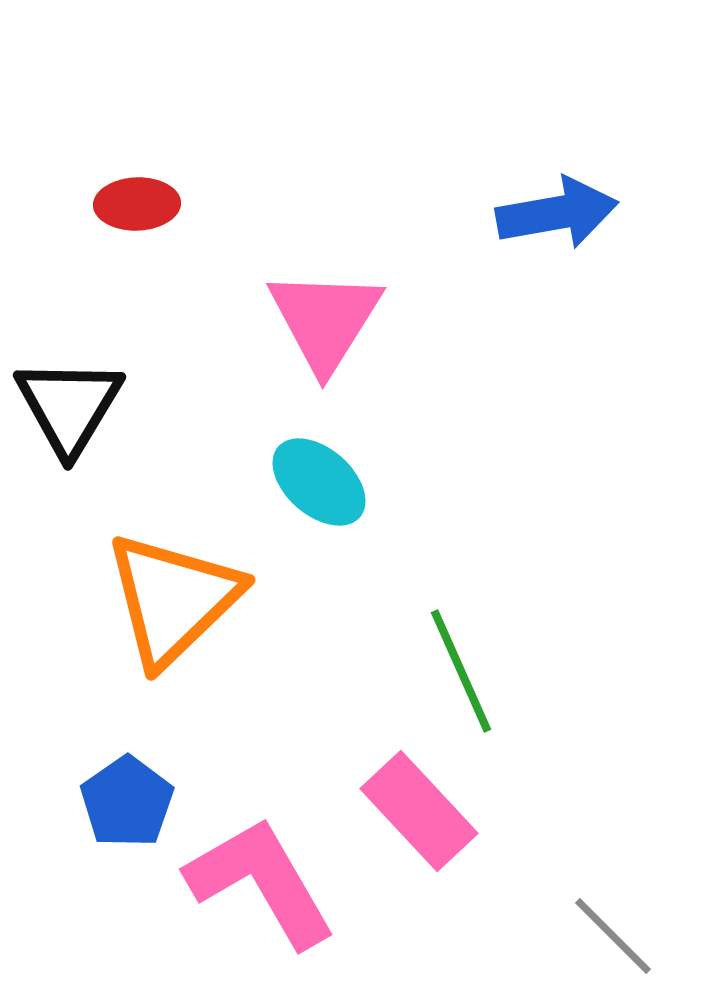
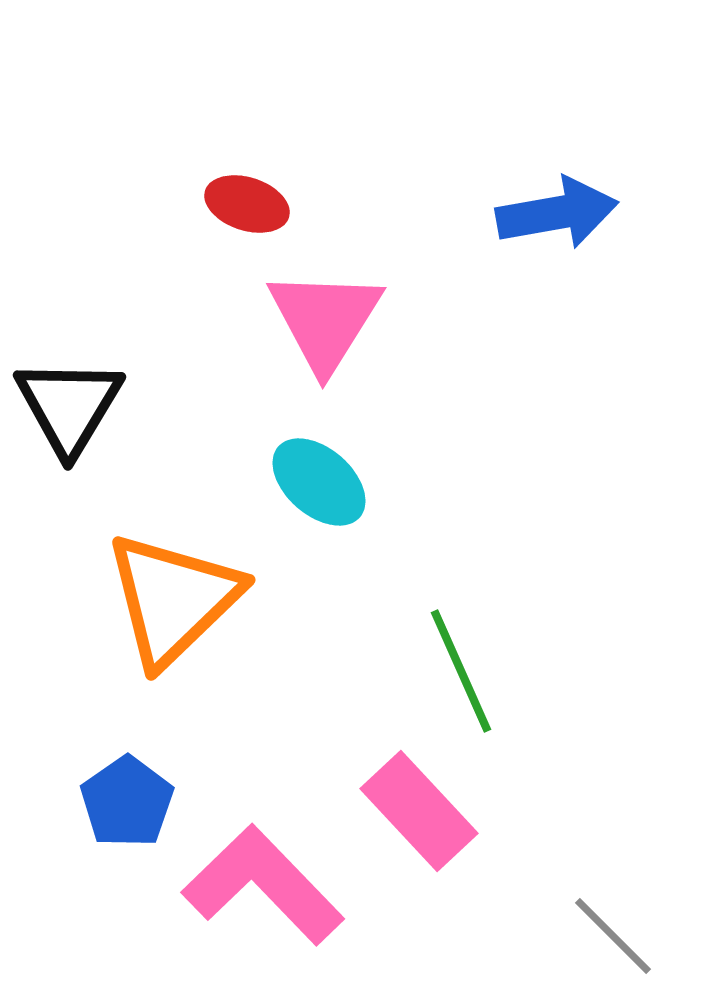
red ellipse: moved 110 px right; rotated 20 degrees clockwise
pink L-shape: moved 2 px right, 3 px down; rotated 14 degrees counterclockwise
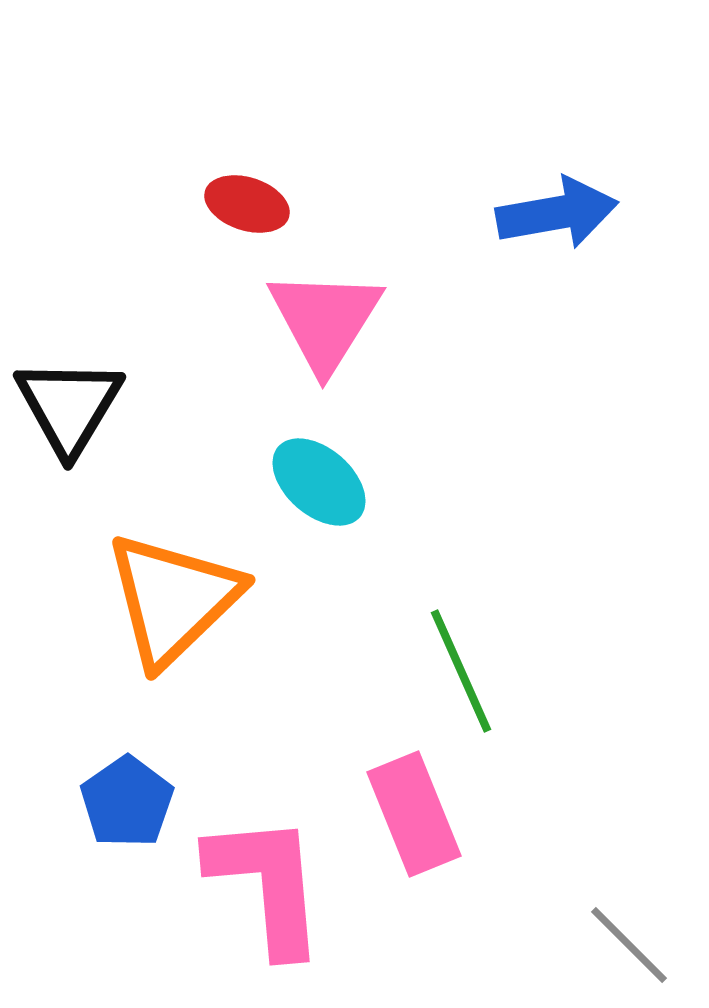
pink rectangle: moved 5 px left, 3 px down; rotated 21 degrees clockwise
pink L-shape: moved 4 px right, 1 px up; rotated 39 degrees clockwise
gray line: moved 16 px right, 9 px down
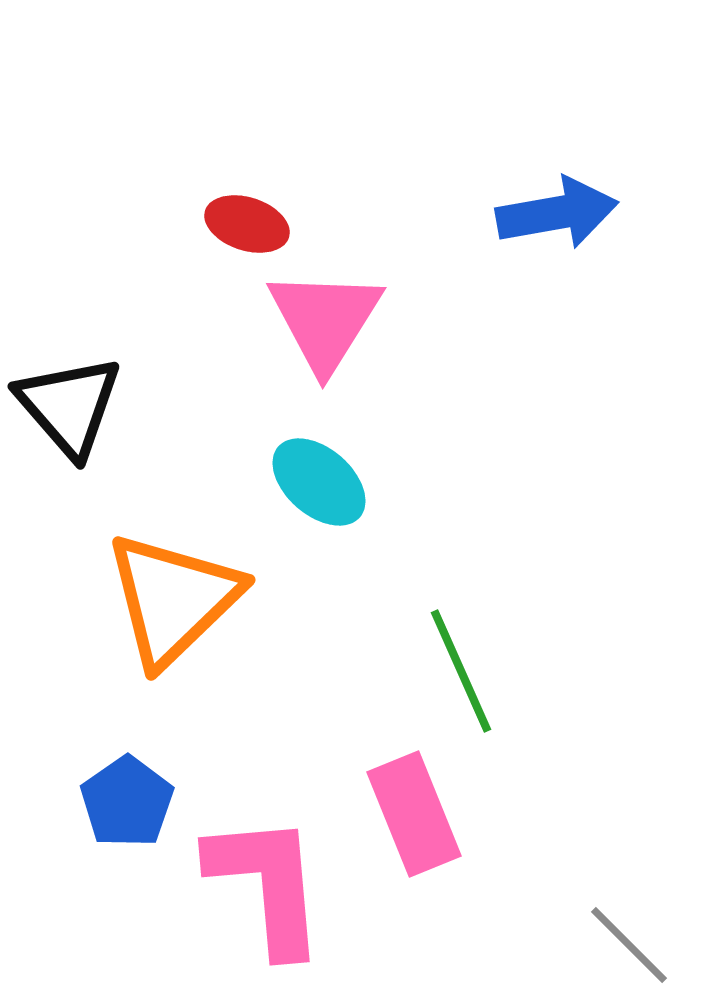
red ellipse: moved 20 px down
black triangle: rotated 12 degrees counterclockwise
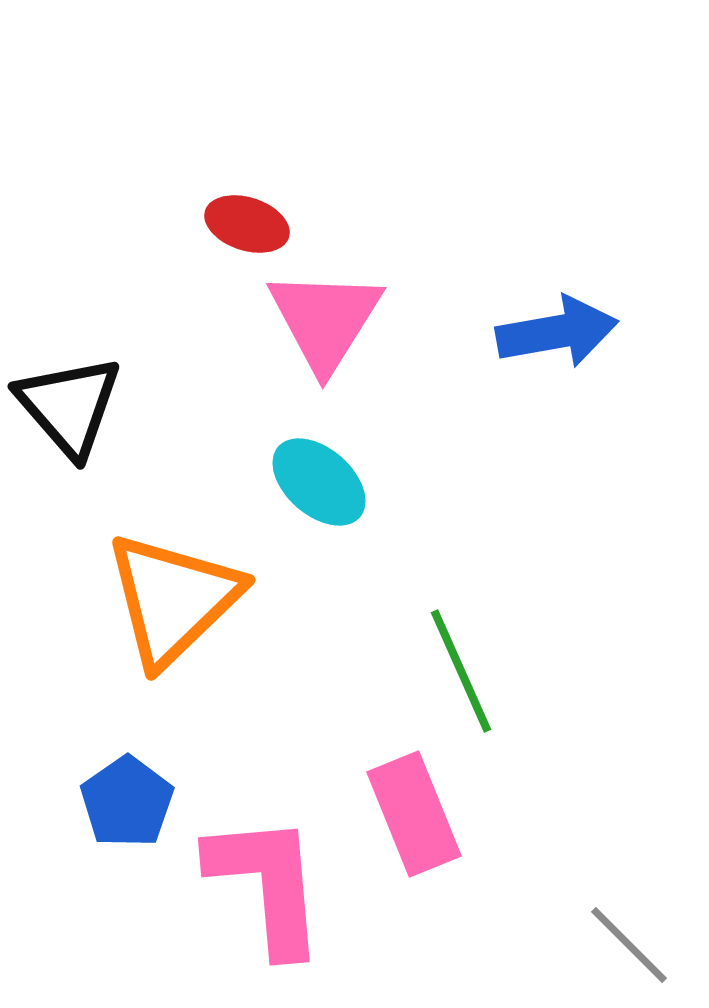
blue arrow: moved 119 px down
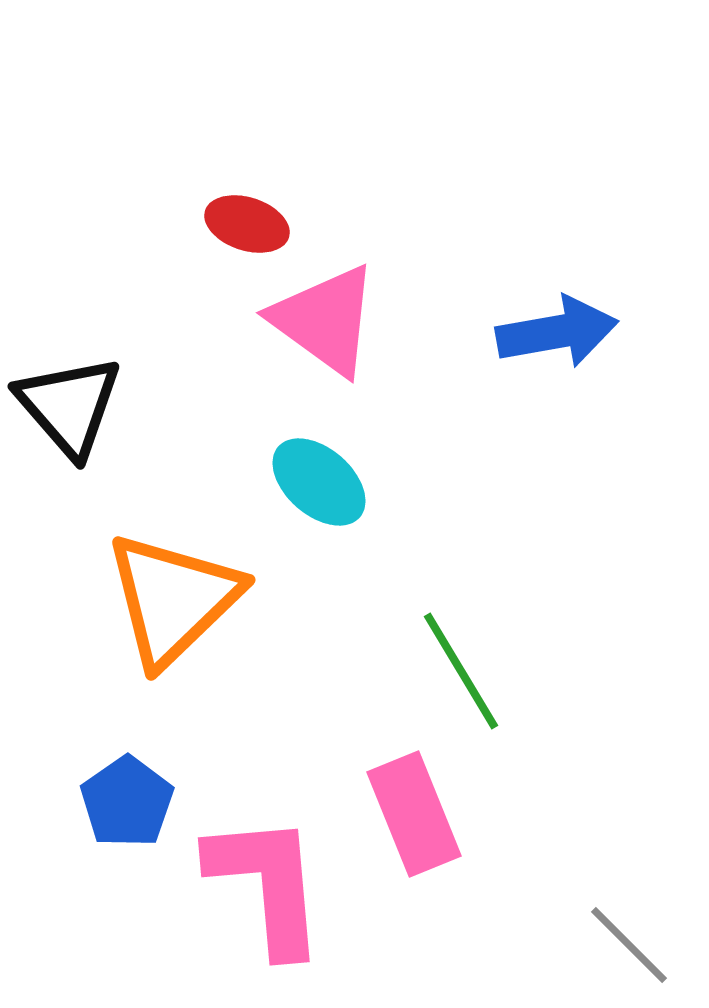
pink triangle: rotated 26 degrees counterclockwise
green line: rotated 7 degrees counterclockwise
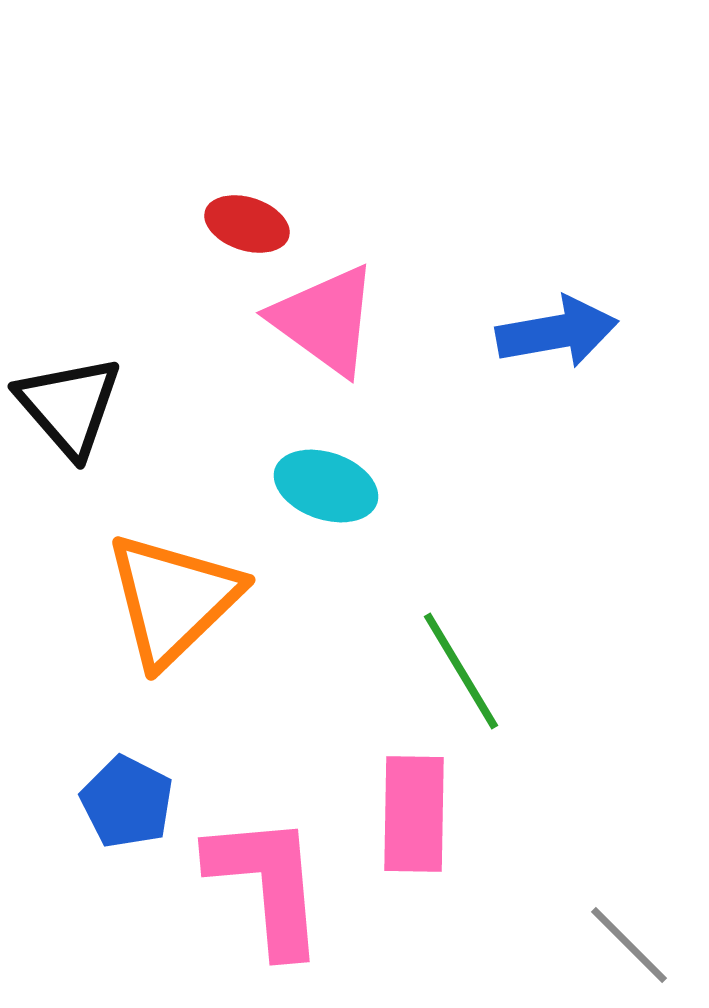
cyan ellipse: moved 7 px right, 4 px down; rotated 22 degrees counterclockwise
blue pentagon: rotated 10 degrees counterclockwise
pink rectangle: rotated 23 degrees clockwise
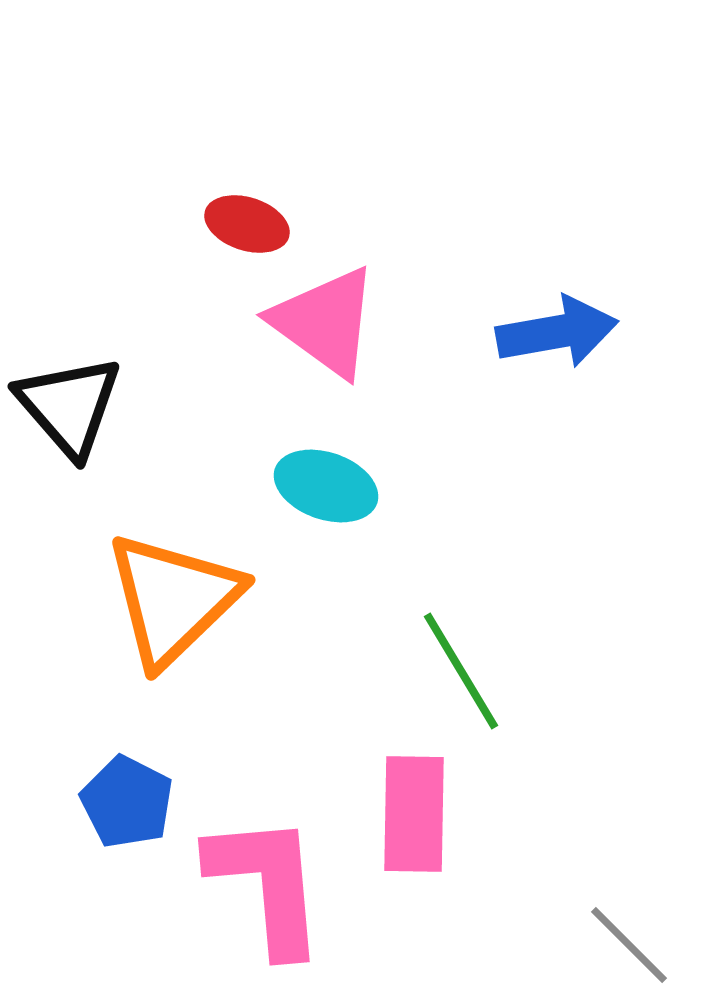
pink triangle: moved 2 px down
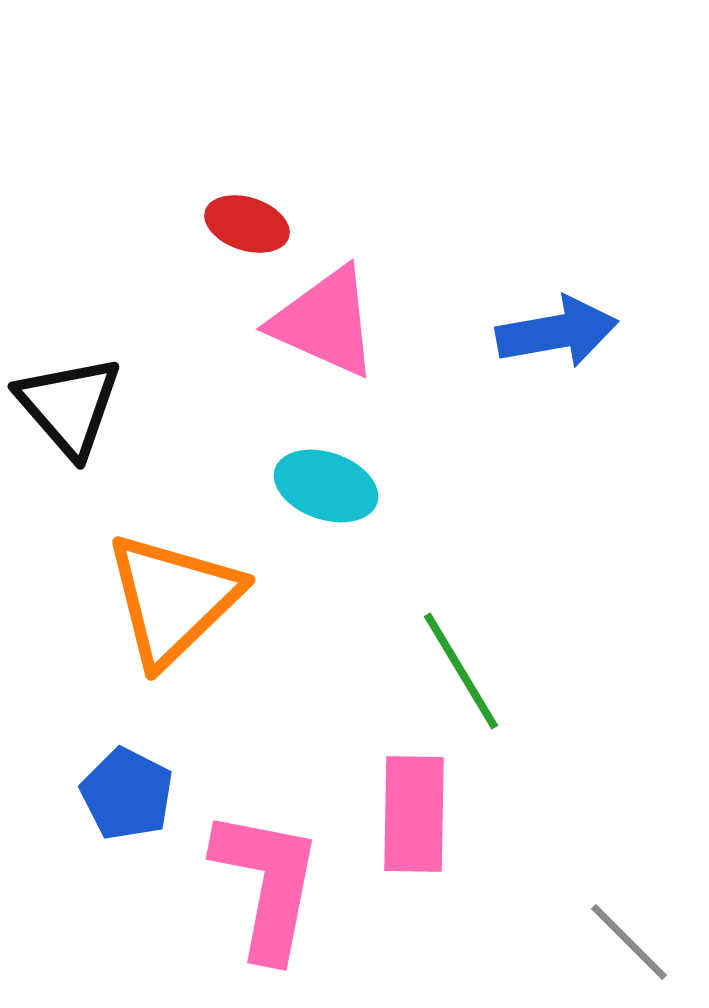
pink triangle: rotated 12 degrees counterclockwise
blue pentagon: moved 8 px up
pink L-shape: rotated 16 degrees clockwise
gray line: moved 3 px up
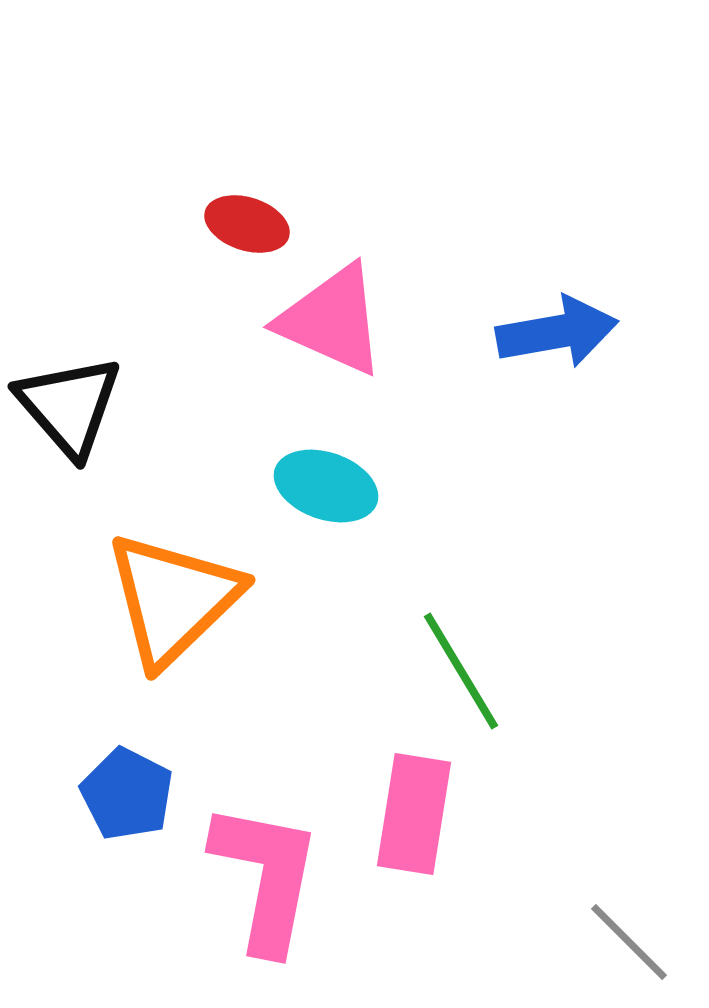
pink triangle: moved 7 px right, 2 px up
pink rectangle: rotated 8 degrees clockwise
pink L-shape: moved 1 px left, 7 px up
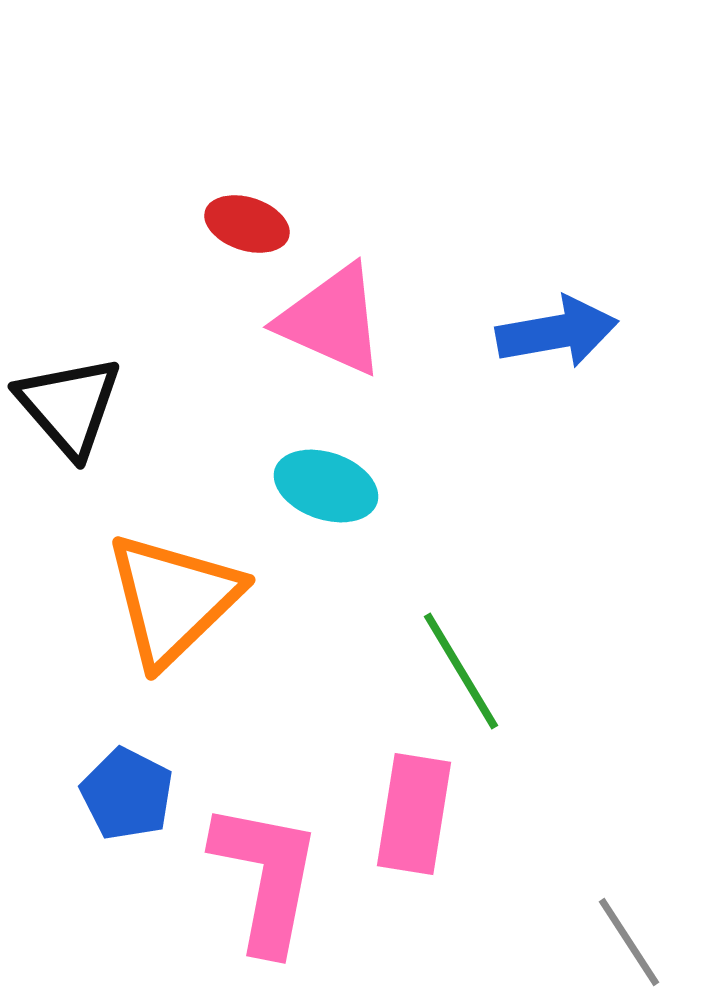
gray line: rotated 12 degrees clockwise
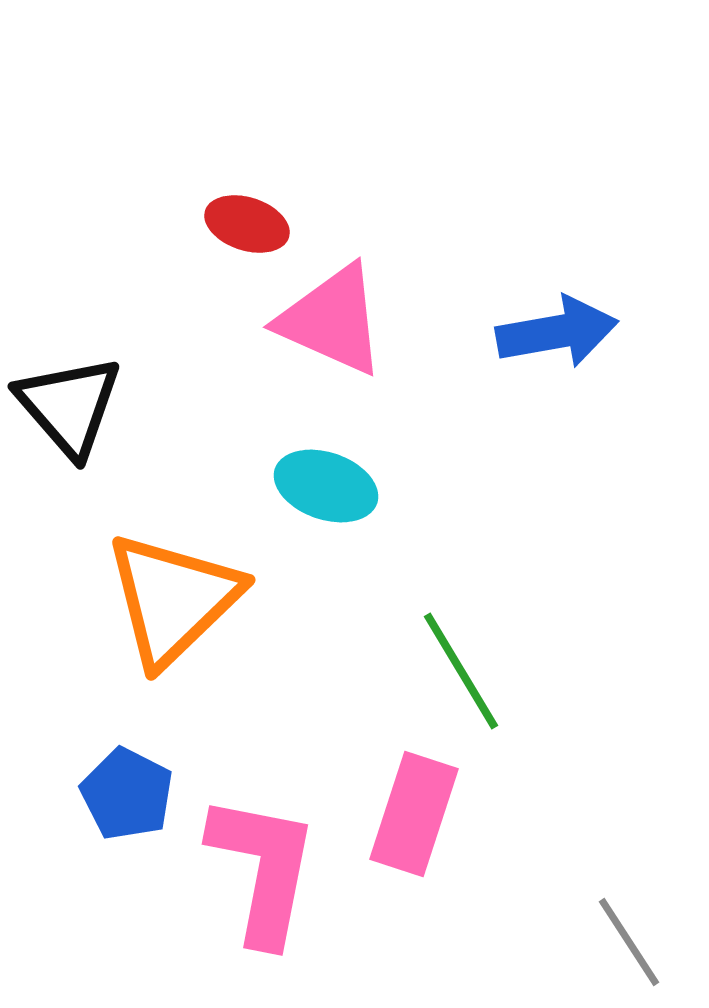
pink rectangle: rotated 9 degrees clockwise
pink L-shape: moved 3 px left, 8 px up
